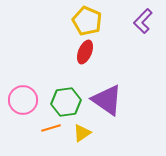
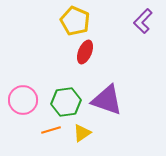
yellow pentagon: moved 12 px left
purple triangle: rotated 16 degrees counterclockwise
orange line: moved 2 px down
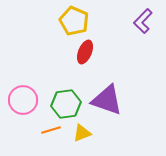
yellow pentagon: moved 1 px left
green hexagon: moved 2 px down
yellow triangle: rotated 12 degrees clockwise
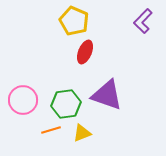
purple triangle: moved 5 px up
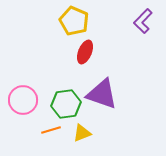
purple triangle: moved 5 px left, 1 px up
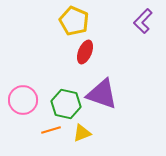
green hexagon: rotated 20 degrees clockwise
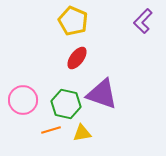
yellow pentagon: moved 1 px left
red ellipse: moved 8 px left, 6 px down; rotated 15 degrees clockwise
yellow triangle: rotated 12 degrees clockwise
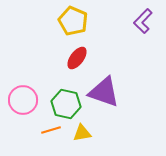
purple triangle: moved 2 px right, 2 px up
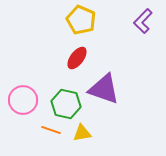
yellow pentagon: moved 8 px right, 1 px up
purple triangle: moved 3 px up
orange line: rotated 36 degrees clockwise
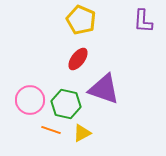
purple L-shape: rotated 40 degrees counterclockwise
red ellipse: moved 1 px right, 1 px down
pink circle: moved 7 px right
yellow triangle: rotated 18 degrees counterclockwise
